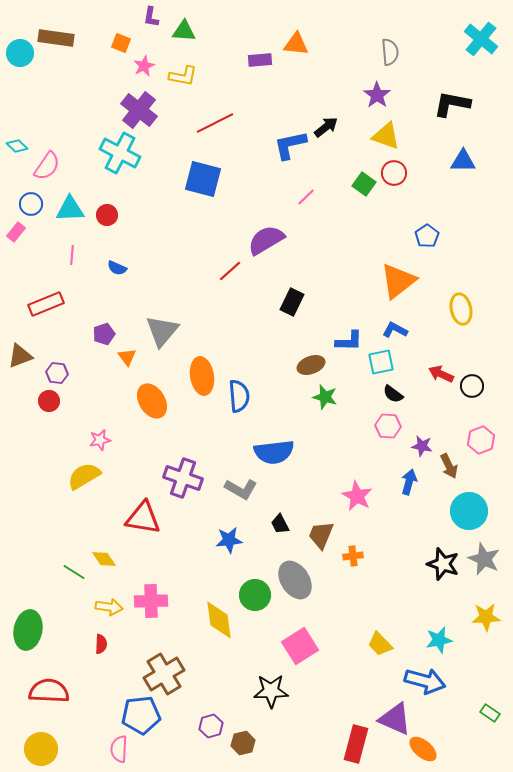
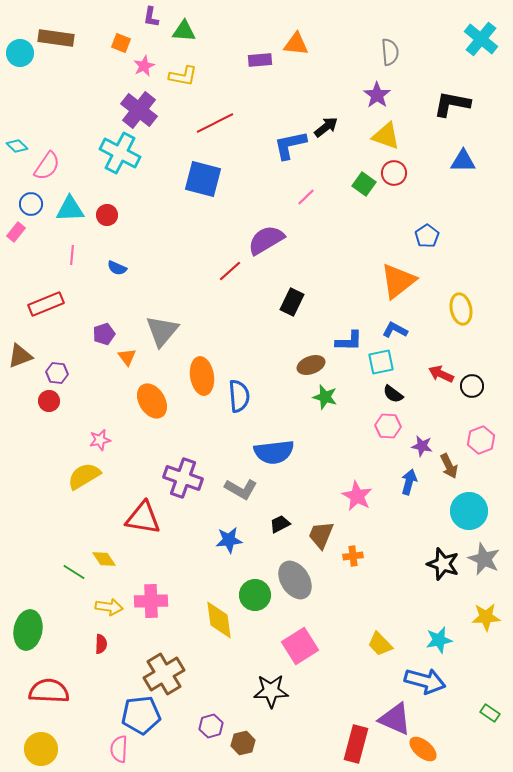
black trapezoid at (280, 524): rotated 90 degrees clockwise
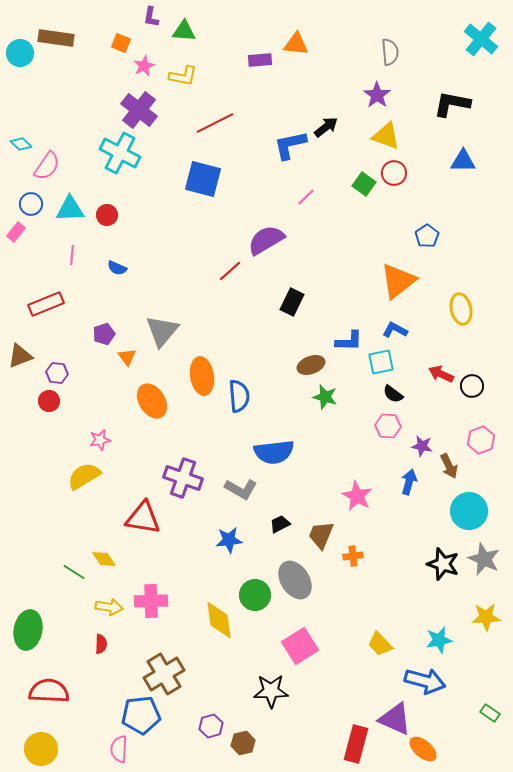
cyan diamond at (17, 146): moved 4 px right, 2 px up
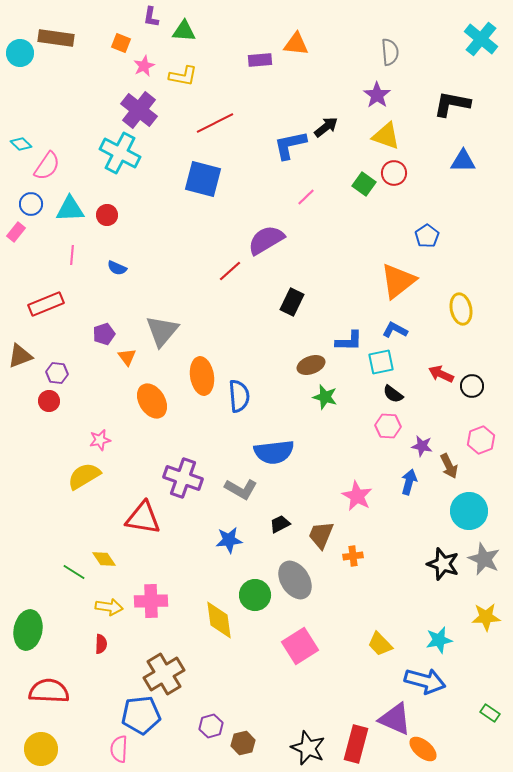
black star at (271, 691): moved 37 px right, 57 px down; rotated 24 degrees clockwise
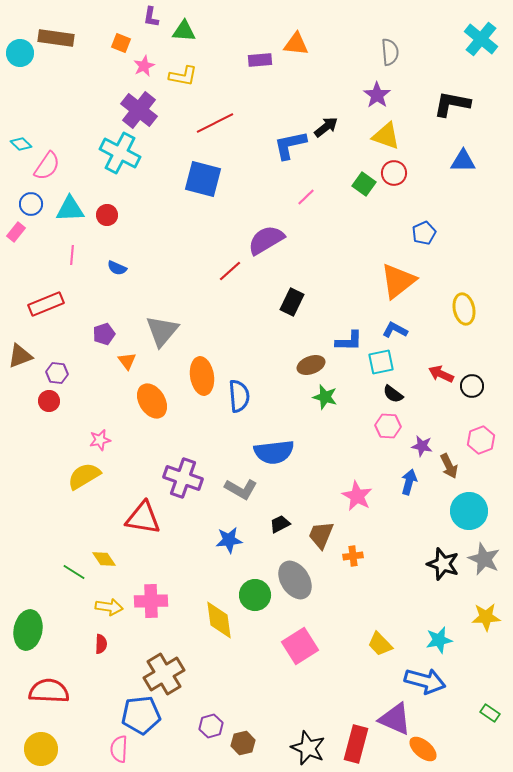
blue pentagon at (427, 236): moved 3 px left, 3 px up; rotated 10 degrees clockwise
yellow ellipse at (461, 309): moved 3 px right
orange triangle at (127, 357): moved 4 px down
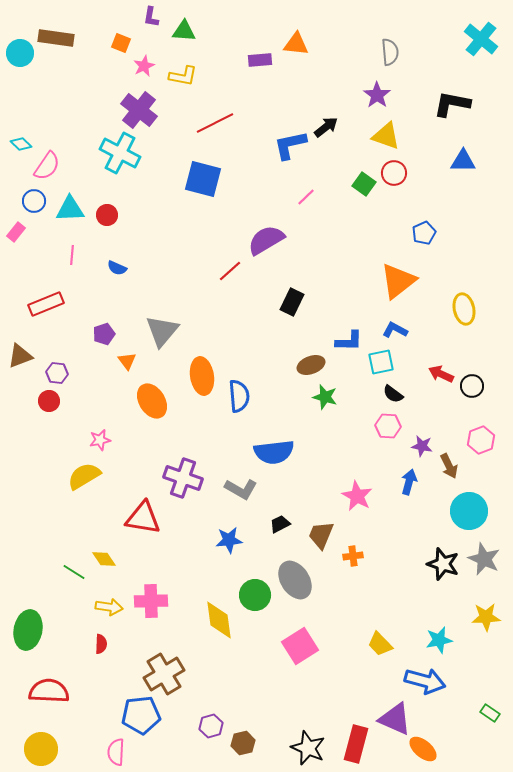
blue circle at (31, 204): moved 3 px right, 3 px up
pink semicircle at (119, 749): moved 3 px left, 3 px down
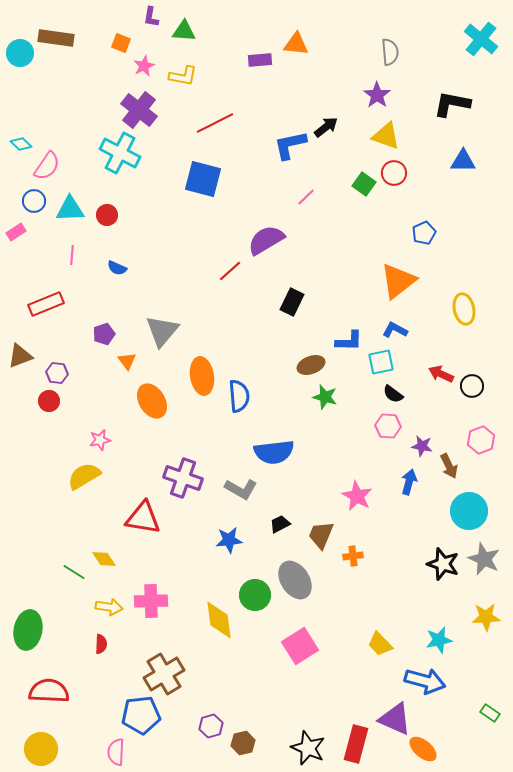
pink rectangle at (16, 232): rotated 18 degrees clockwise
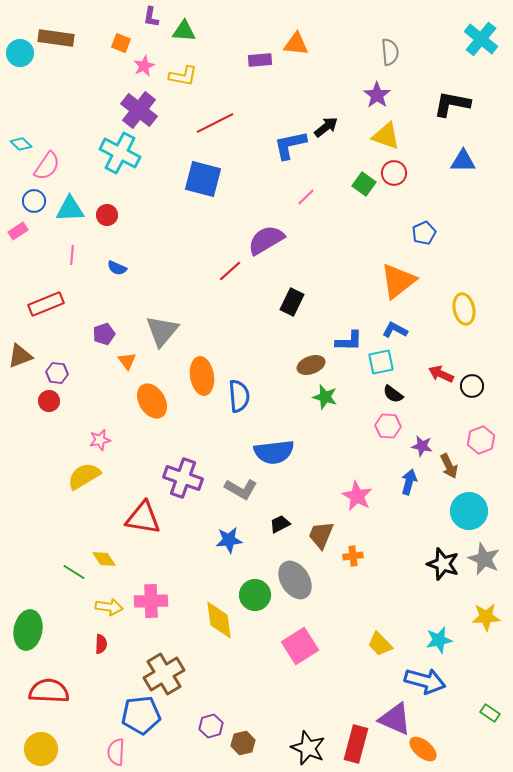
pink rectangle at (16, 232): moved 2 px right, 1 px up
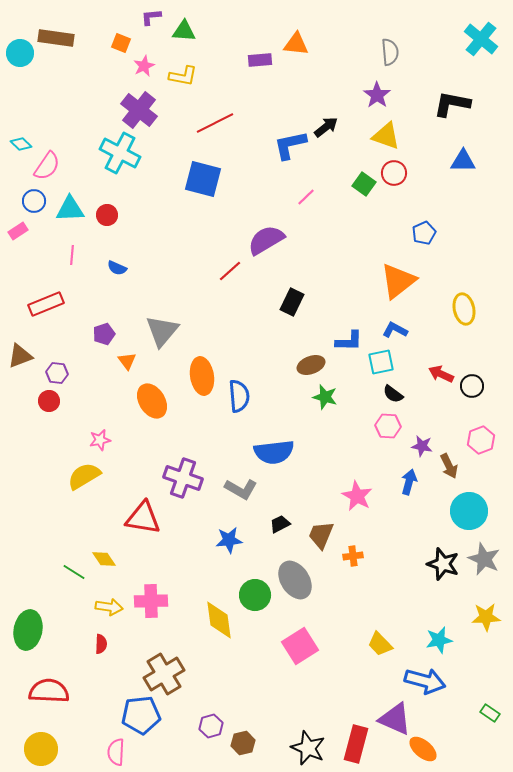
purple L-shape at (151, 17): rotated 75 degrees clockwise
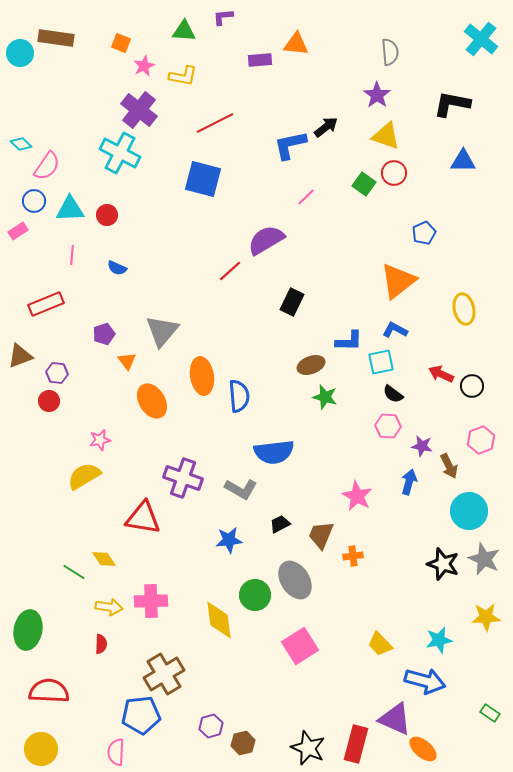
purple L-shape at (151, 17): moved 72 px right
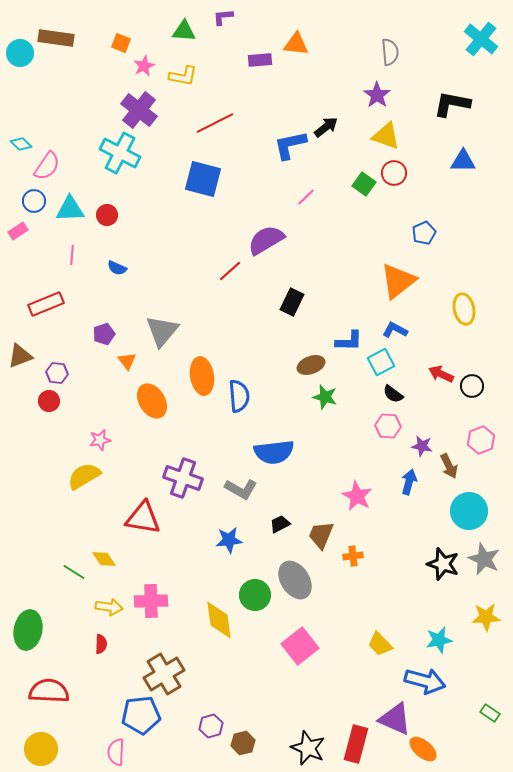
cyan square at (381, 362): rotated 16 degrees counterclockwise
pink square at (300, 646): rotated 6 degrees counterclockwise
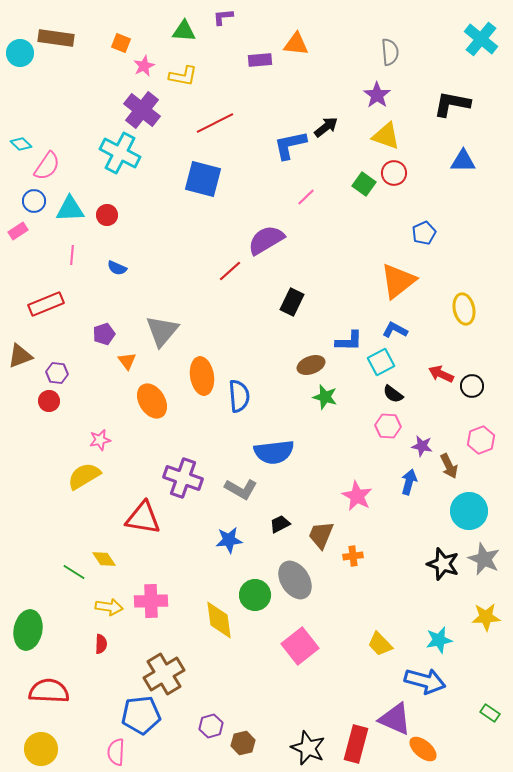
purple cross at (139, 110): moved 3 px right
